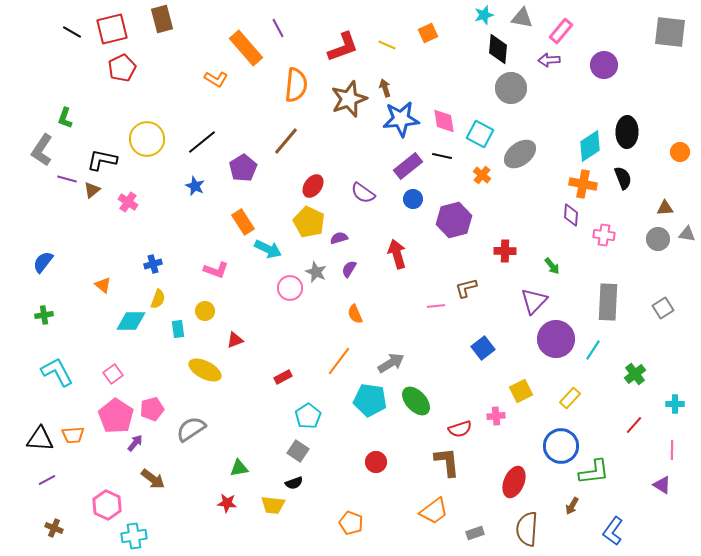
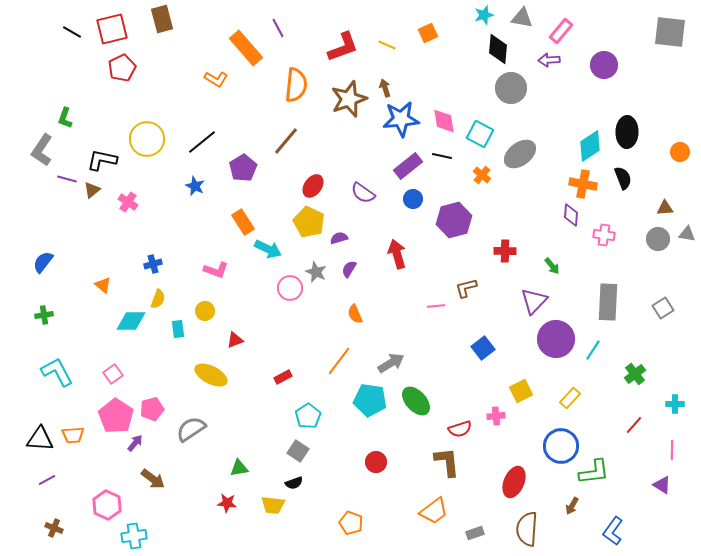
yellow ellipse at (205, 370): moved 6 px right, 5 px down
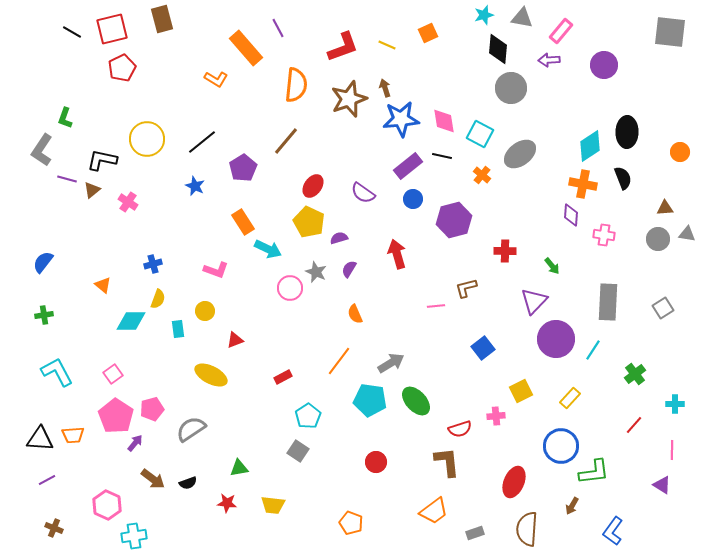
black semicircle at (294, 483): moved 106 px left
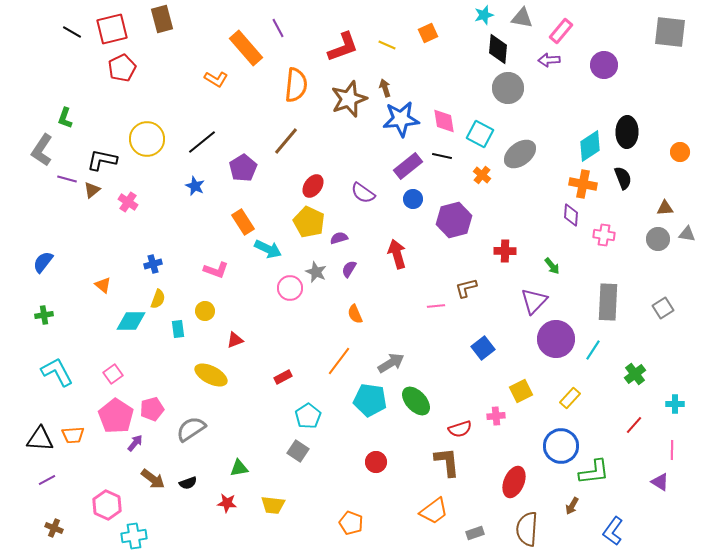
gray circle at (511, 88): moved 3 px left
purple triangle at (662, 485): moved 2 px left, 3 px up
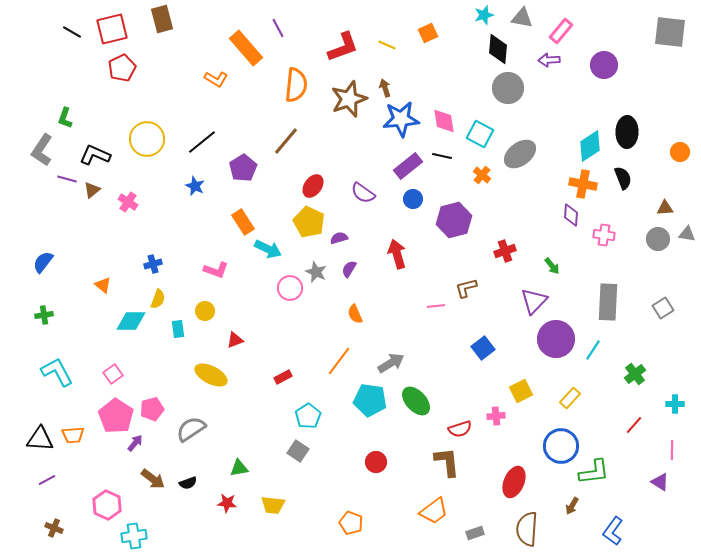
black L-shape at (102, 160): moved 7 px left, 5 px up; rotated 12 degrees clockwise
red cross at (505, 251): rotated 20 degrees counterclockwise
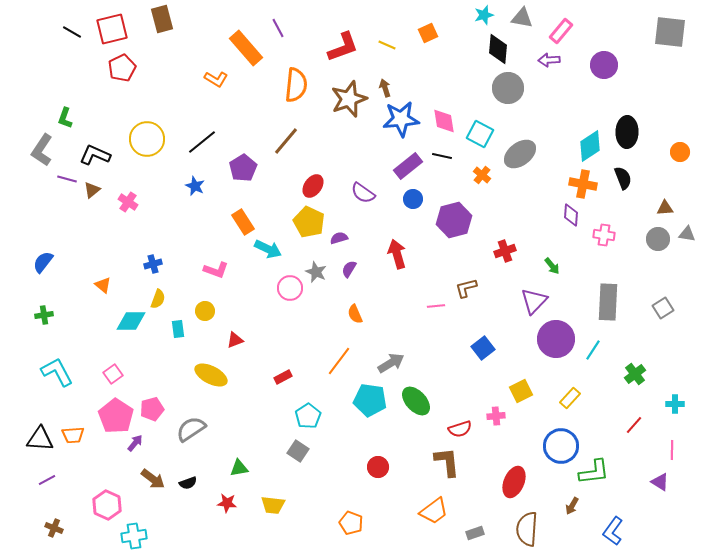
red circle at (376, 462): moved 2 px right, 5 px down
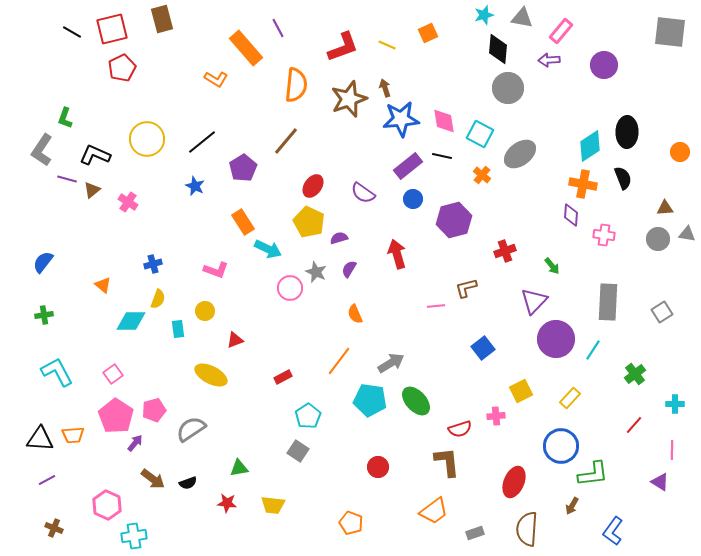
gray square at (663, 308): moved 1 px left, 4 px down
pink pentagon at (152, 409): moved 2 px right, 1 px down
green L-shape at (594, 472): moved 1 px left, 2 px down
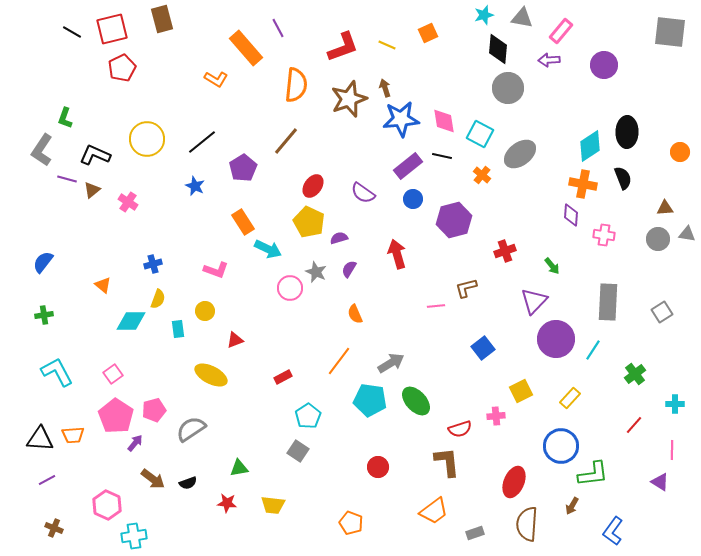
brown semicircle at (527, 529): moved 5 px up
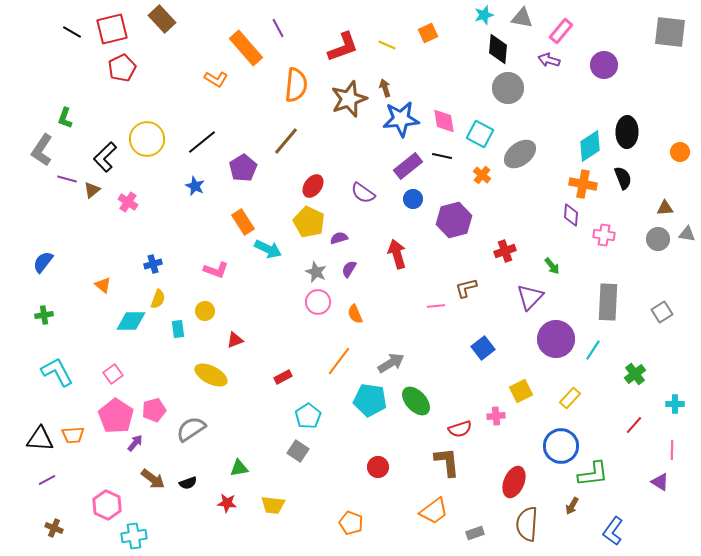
brown rectangle at (162, 19): rotated 28 degrees counterclockwise
purple arrow at (549, 60): rotated 20 degrees clockwise
black L-shape at (95, 155): moved 10 px right, 2 px down; rotated 68 degrees counterclockwise
pink circle at (290, 288): moved 28 px right, 14 px down
purple triangle at (534, 301): moved 4 px left, 4 px up
